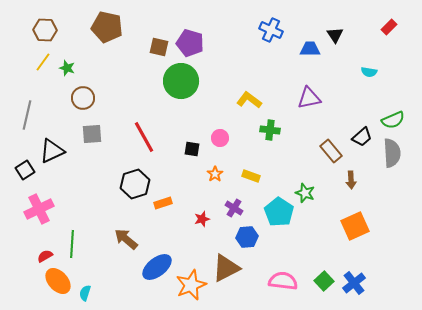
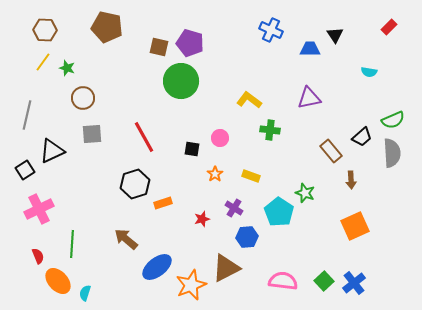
red semicircle at (45, 256): moved 7 px left; rotated 98 degrees clockwise
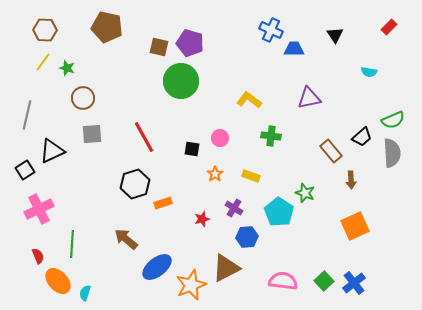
blue trapezoid at (310, 49): moved 16 px left
green cross at (270, 130): moved 1 px right, 6 px down
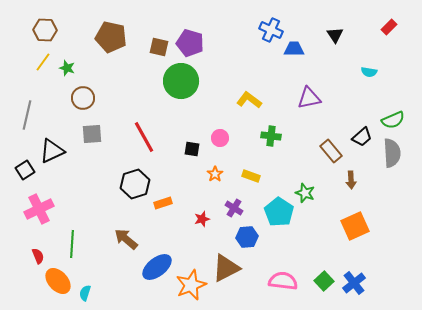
brown pentagon at (107, 27): moved 4 px right, 10 px down
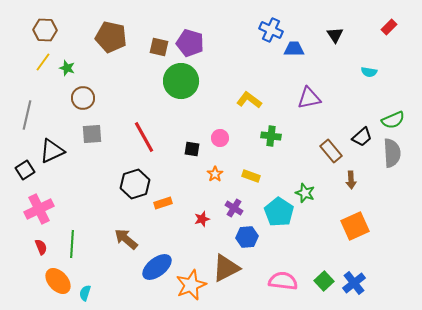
red semicircle at (38, 256): moved 3 px right, 9 px up
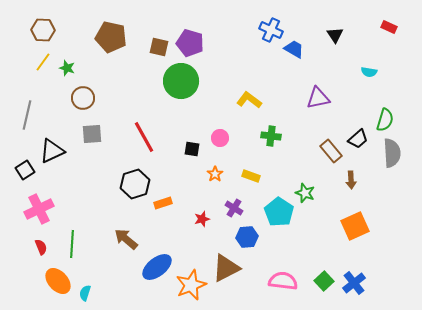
red rectangle at (389, 27): rotated 70 degrees clockwise
brown hexagon at (45, 30): moved 2 px left
blue trapezoid at (294, 49): rotated 30 degrees clockwise
purple triangle at (309, 98): moved 9 px right
green semicircle at (393, 120): moved 8 px left; rotated 50 degrees counterclockwise
black trapezoid at (362, 137): moved 4 px left, 2 px down
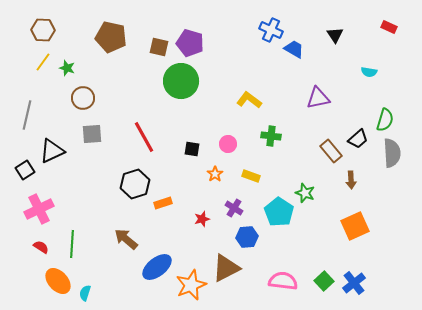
pink circle at (220, 138): moved 8 px right, 6 px down
red semicircle at (41, 247): rotated 35 degrees counterclockwise
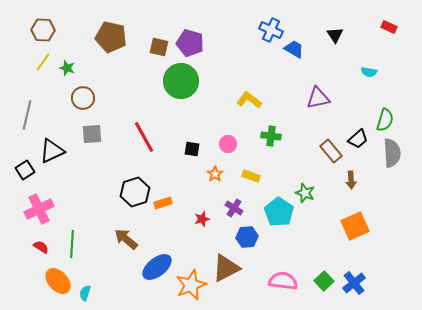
black hexagon at (135, 184): moved 8 px down
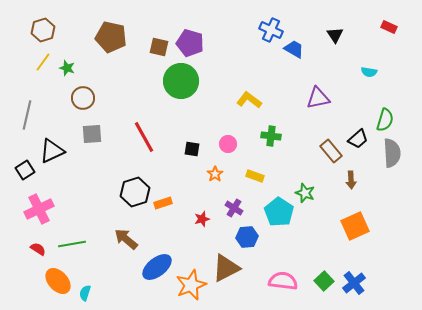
brown hexagon at (43, 30): rotated 20 degrees counterclockwise
yellow rectangle at (251, 176): moved 4 px right
green line at (72, 244): rotated 76 degrees clockwise
red semicircle at (41, 247): moved 3 px left, 2 px down
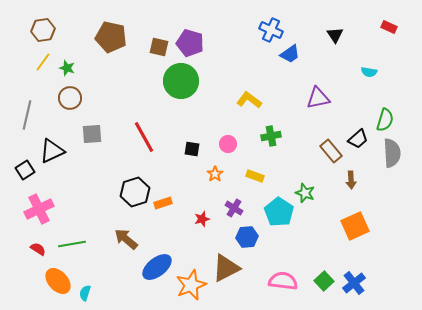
brown hexagon at (43, 30): rotated 10 degrees clockwise
blue trapezoid at (294, 49): moved 4 px left, 5 px down; rotated 115 degrees clockwise
brown circle at (83, 98): moved 13 px left
green cross at (271, 136): rotated 18 degrees counterclockwise
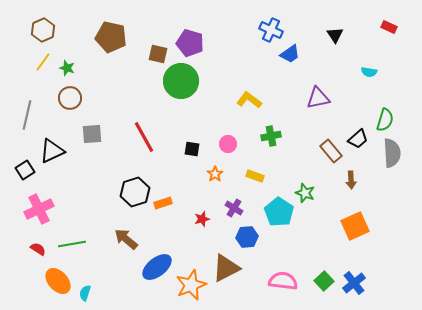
brown hexagon at (43, 30): rotated 15 degrees counterclockwise
brown square at (159, 47): moved 1 px left, 7 px down
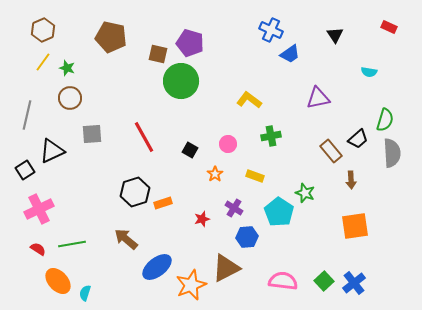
black square at (192, 149): moved 2 px left, 1 px down; rotated 21 degrees clockwise
orange square at (355, 226): rotated 16 degrees clockwise
